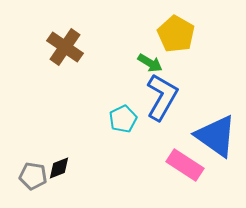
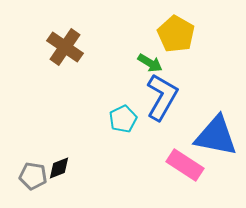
blue triangle: rotated 24 degrees counterclockwise
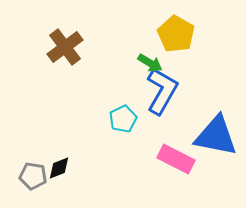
brown cross: rotated 18 degrees clockwise
blue L-shape: moved 6 px up
pink rectangle: moved 9 px left, 6 px up; rotated 6 degrees counterclockwise
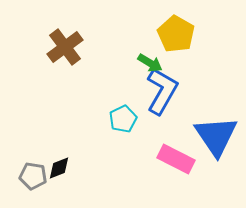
blue triangle: rotated 45 degrees clockwise
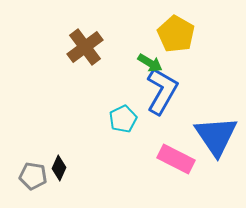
brown cross: moved 20 px right
black diamond: rotated 45 degrees counterclockwise
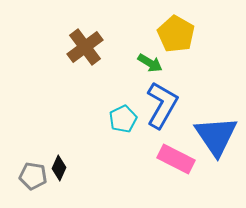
blue L-shape: moved 14 px down
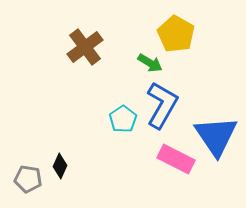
cyan pentagon: rotated 8 degrees counterclockwise
black diamond: moved 1 px right, 2 px up
gray pentagon: moved 5 px left, 3 px down
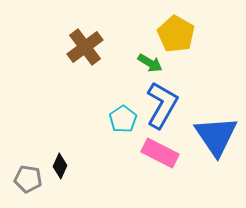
pink rectangle: moved 16 px left, 6 px up
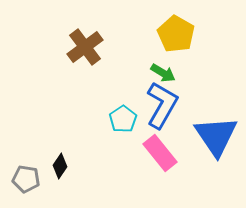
green arrow: moved 13 px right, 10 px down
pink rectangle: rotated 24 degrees clockwise
black diamond: rotated 10 degrees clockwise
gray pentagon: moved 2 px left
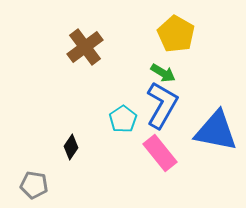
blue triangle: moved 5 px up; rotated 45 degrees counterclockwise
black diamond: moved 11 px right, 19 px up
gray pentagon: moved 8 px right, 6 px down
